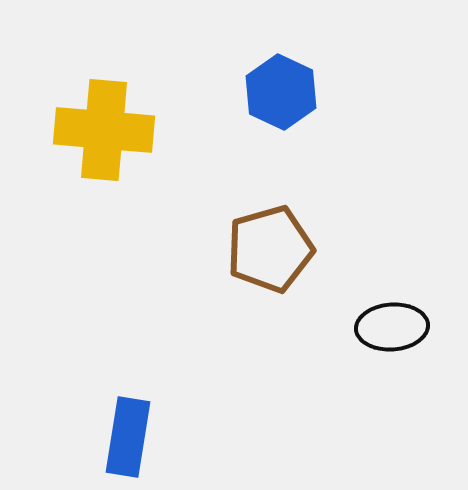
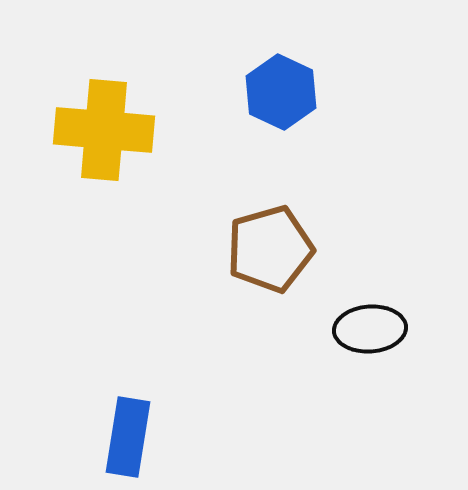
black ellipse: moved 22 px left, 2 px down
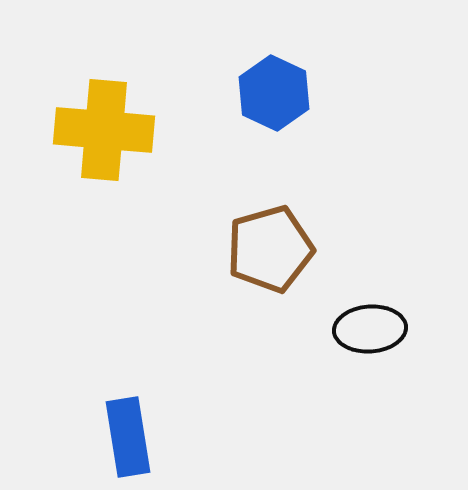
blue hexagon: moved 7 px left, 1 px down
blue rectangle: rotated 18 degrees counterclockwise
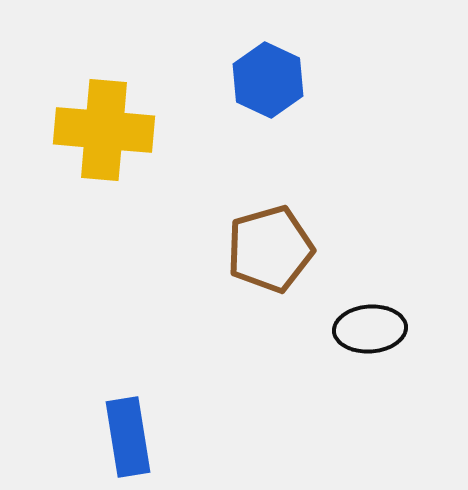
blue hexagon: moved 6 px left, 13 px up
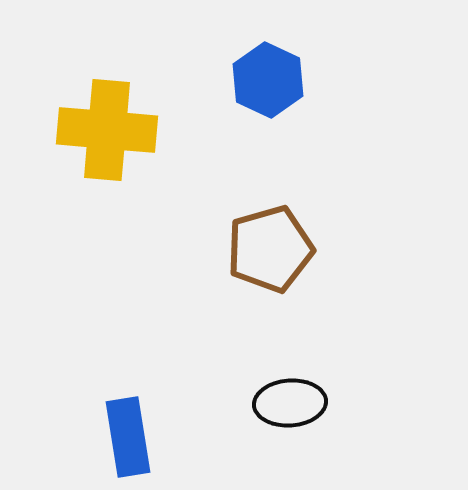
yellow cross: moved 3 px right
black ellipse: moved 80 px left, 74 px down
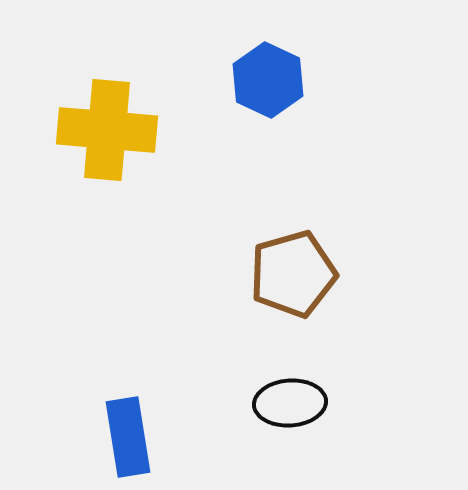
brown pentagon: moved 23 px right, 25 px down
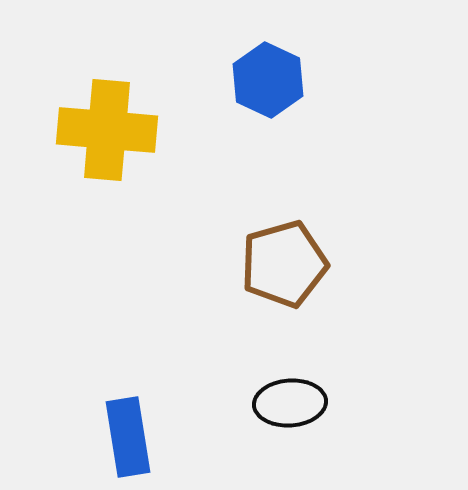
brown pentagon: moved 9 px left, 10 px up
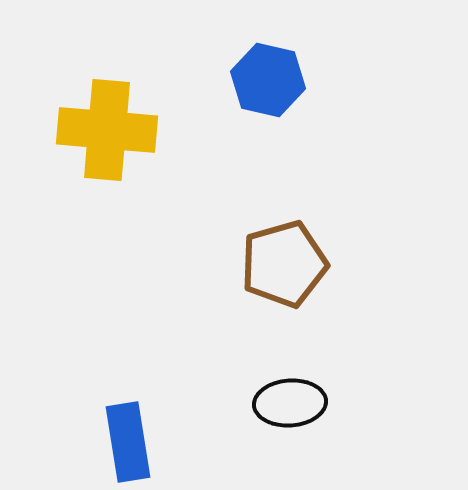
blue hexagon: rotated 12 degrees counterclockwise
blue rectangle: moved 5 px down
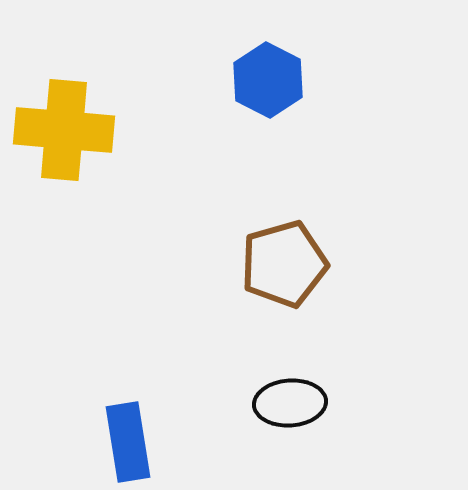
blue hexagon: rotated 14 degrees clockwise
yellow cross: moved 43 px left
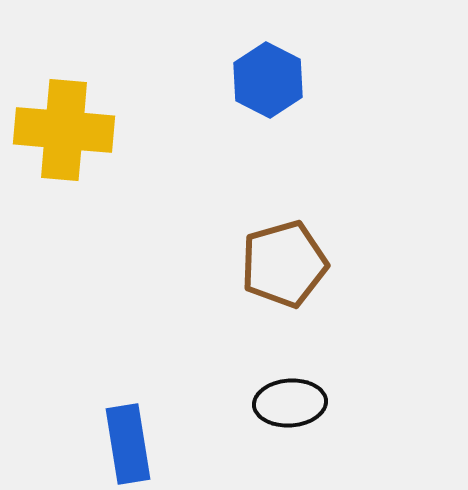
blue rectangle: moved 2 px down
